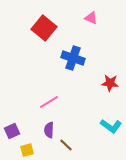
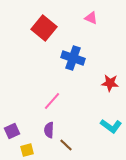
pink line: moved 3 px right, 1 px up; rotated 18 degrees counterclockwise
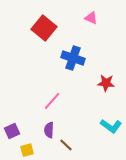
red star: moved 4 px left
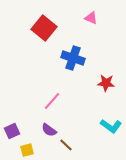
purple semicircle: rotated 56 degrees counterclockwise
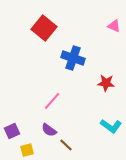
pink triangle: moved 23 px right, 8 px down
